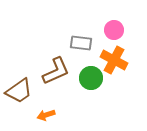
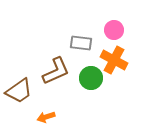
orange arrow: moved 2 px down
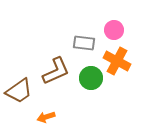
gray rectangle: moved 3 px right
orange cross: moved 3 px right, 1 px down
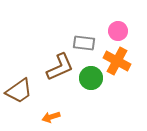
pink circle: moved 4 px right, 1 px down
brown L-shape: moved 4 px right, 4 px up
orange arrow: moved 5 px right
